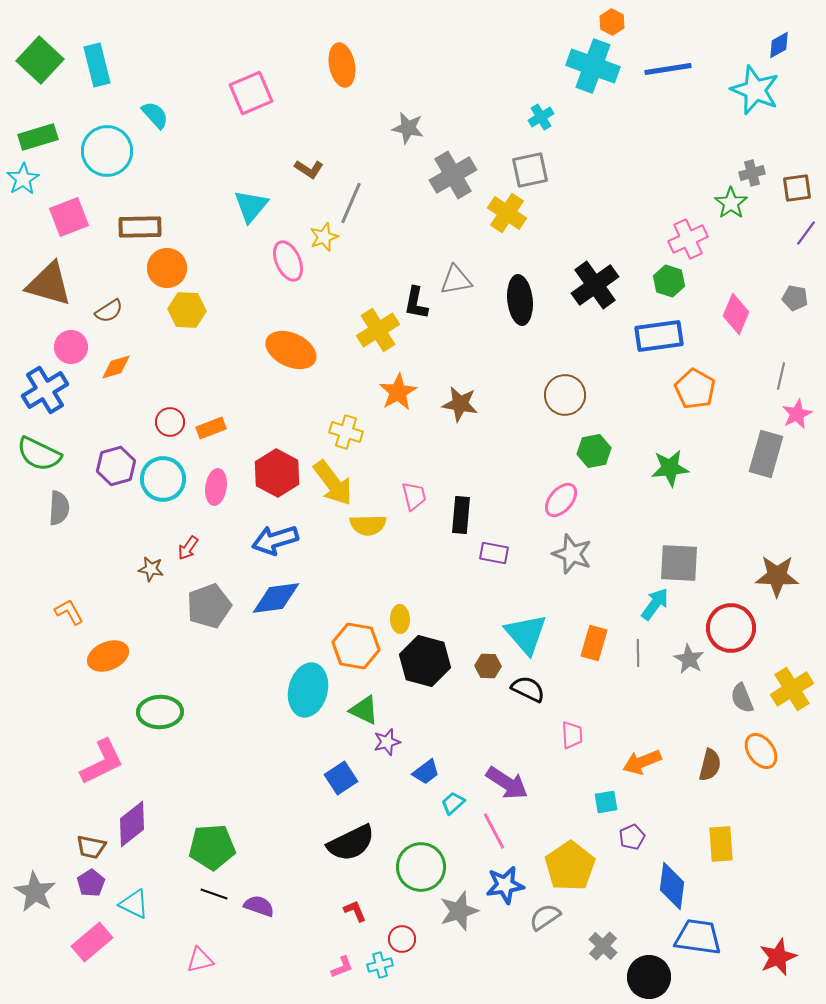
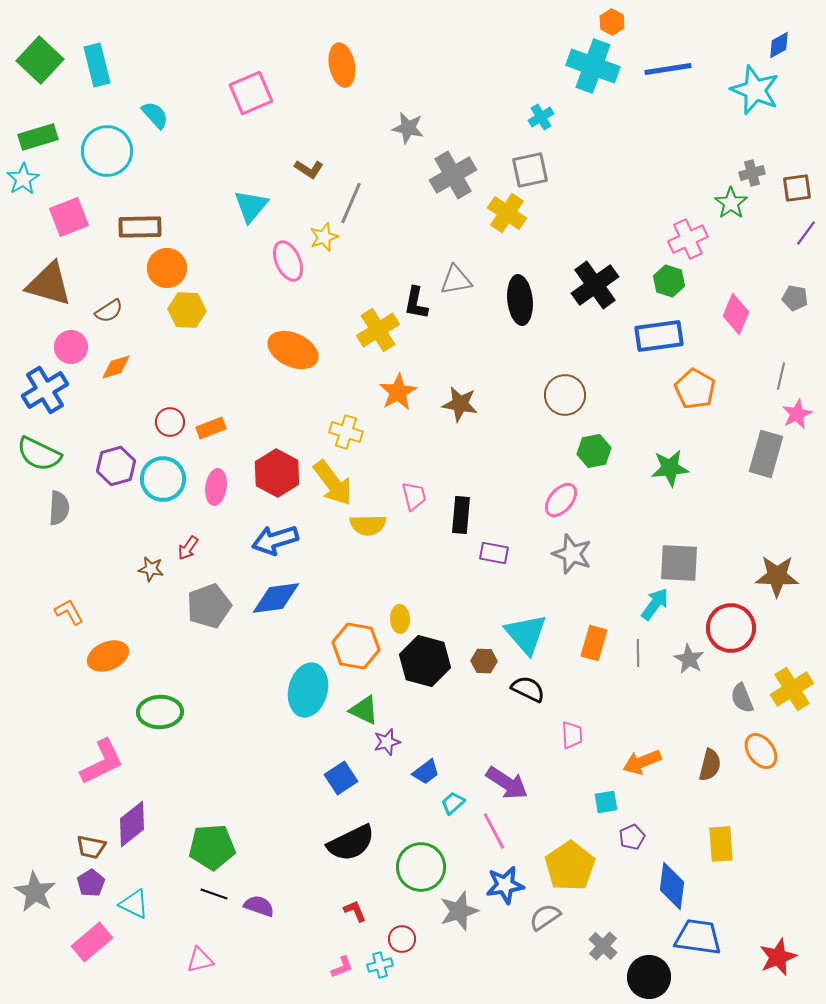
orange ellipse at (291, 350): moved 2 px right
brown hexagon at (488, 666): moved 4 px left, 5 px up
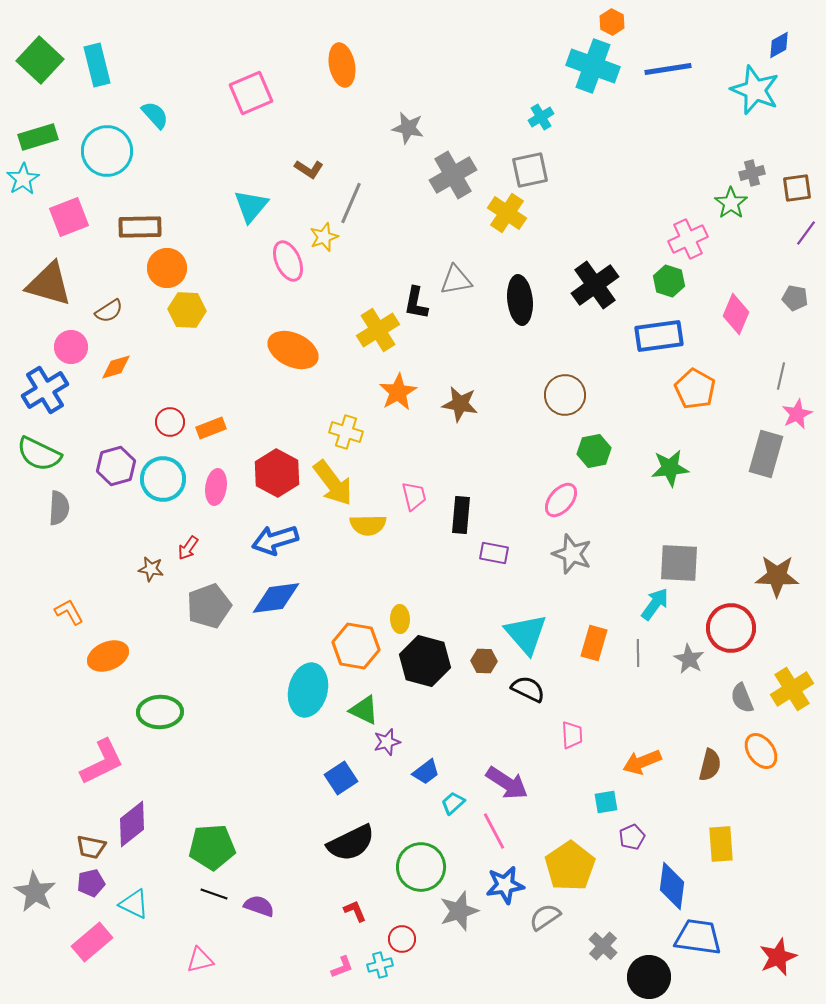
purple pentagon at (91, 883): rotated 20 degrees clockwise
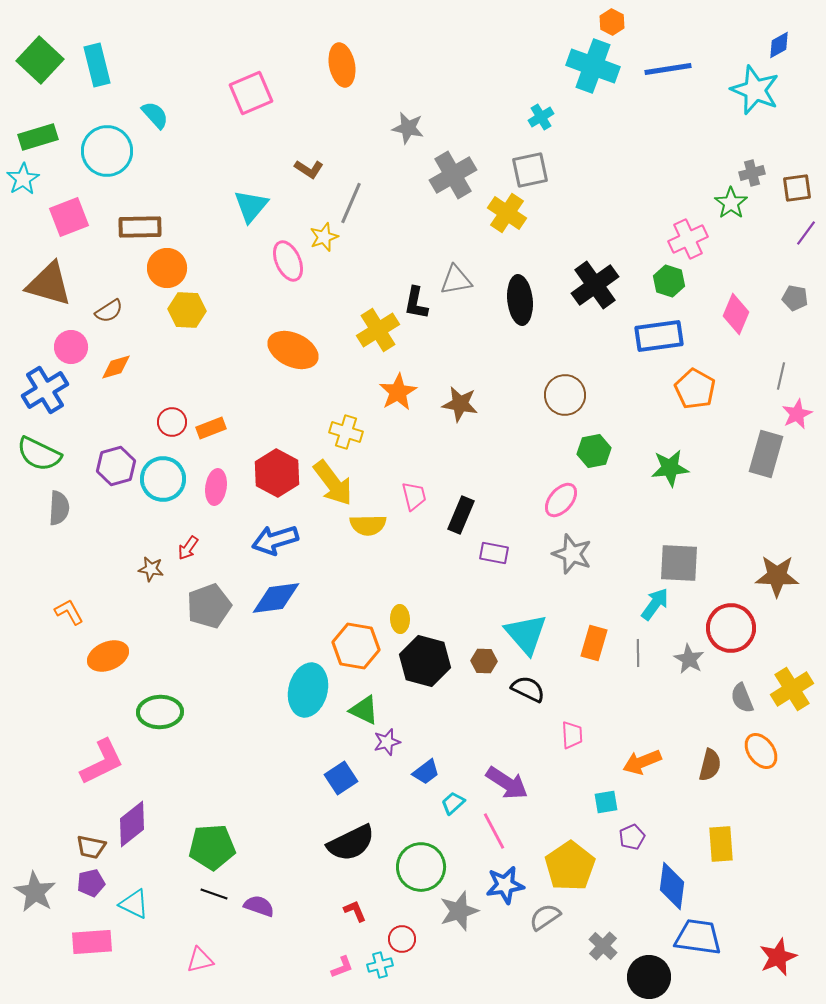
red circle at (170, 422): moved 2 px right
black rectangle at (461, 515): rotated 18 degrees clockwise
pink rectangle at (92, 942): rotated 36 degrees clockwise
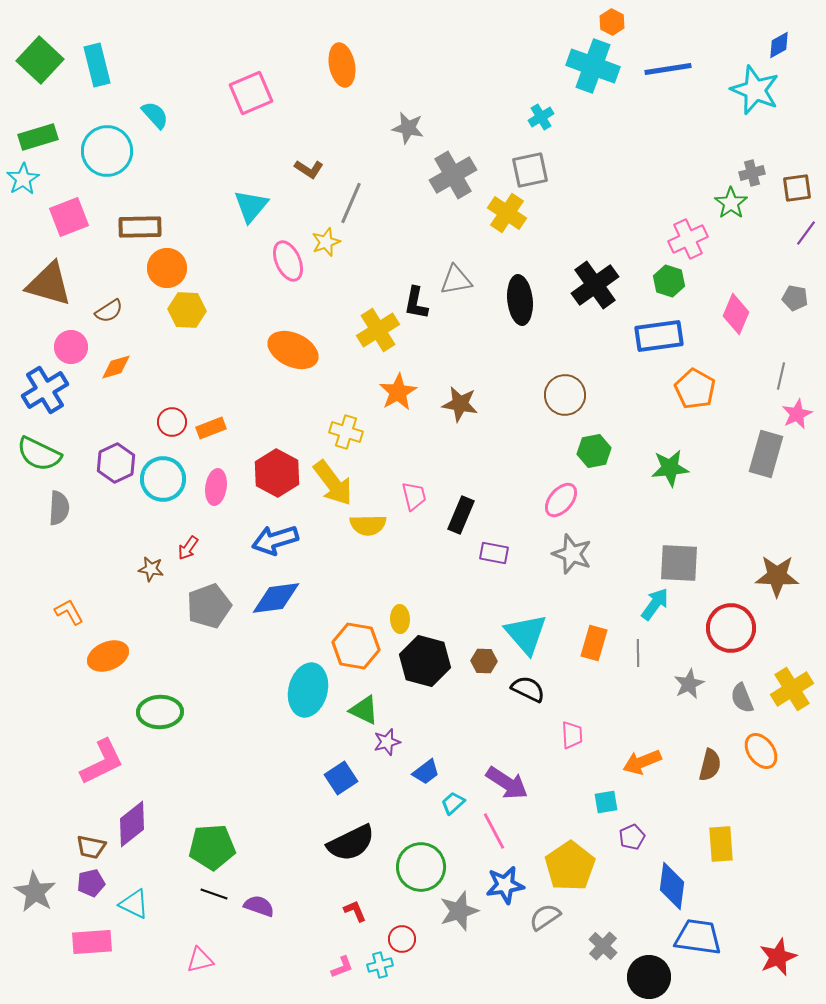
yellow star at (324, 237): moved 2 px right, 5 px down
purple hexagon at (116, 466): moved 3 px up; rotated 9 degrees counterclockwise
gray star at (689, 659): moved 25 px down; rotated 16 degrees clockwise
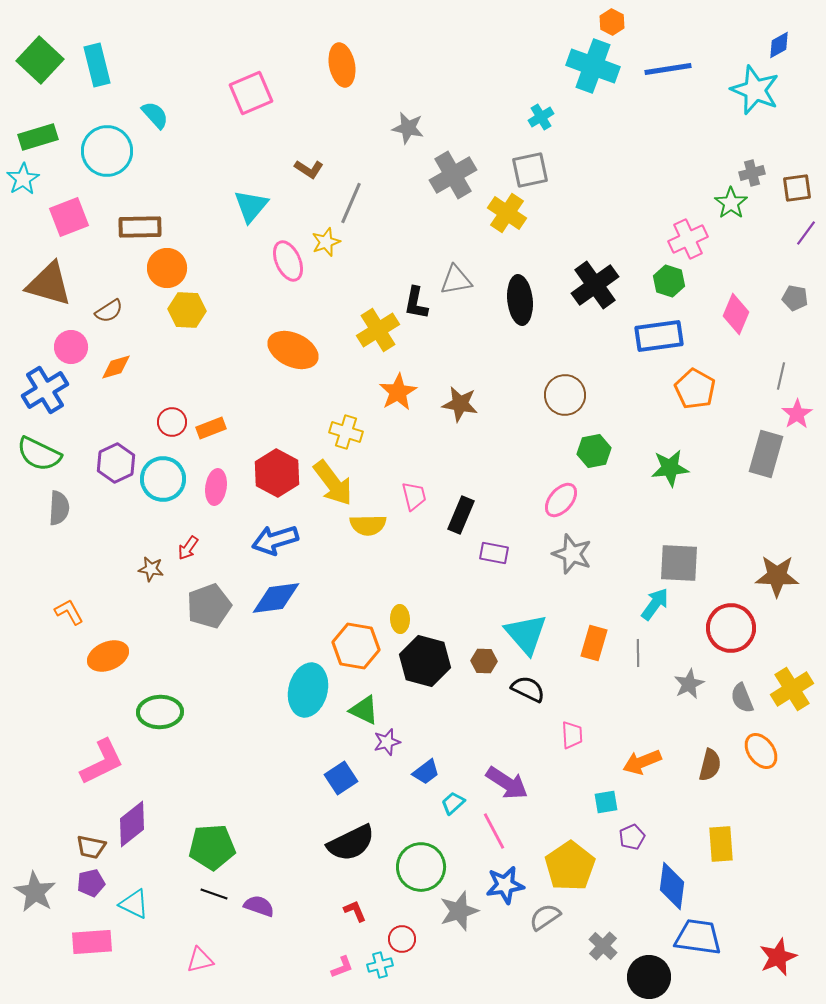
pink star at (797, 414): rotated 8 degrees counterclockwise
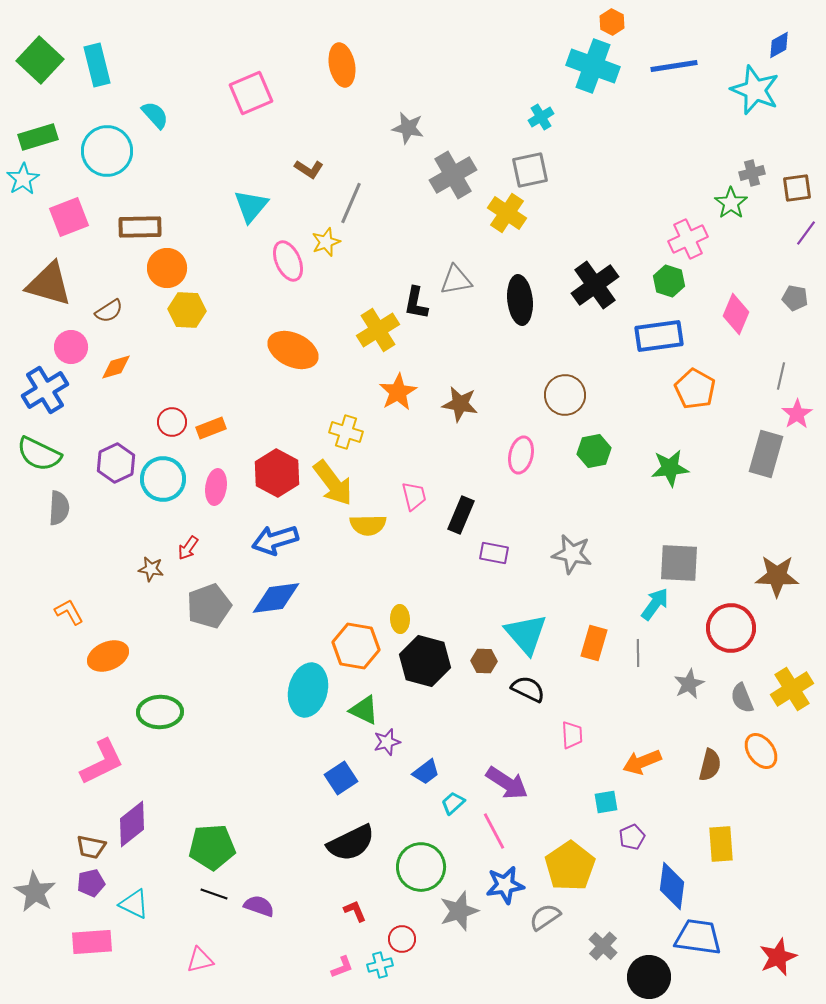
blue line at (668, 69): moved 6 px right, 3 px up
pink ellipse at (561, 500): moved 40 px left, 45 px up; rotated 27 degrees counterclockwise
gray star at (572, 554): rotated 9 degrees counterclockwise
